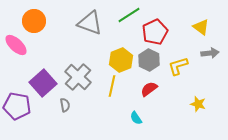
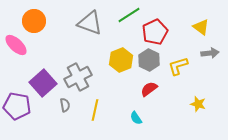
gray cross: rotated 20 degrees clockwise
yellow line: moved 17 px left, 24 px down
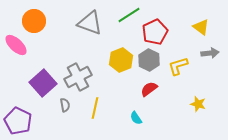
purple pentagon: moved 1 px right, 15 px down; rotated 16 degrees clockwise
yellow line: moved 2 px up
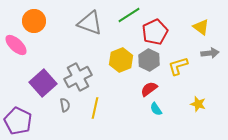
cyan semicircle: moved 20 px right, 9 px up
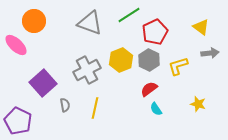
gray cross: moved 9 px right, 7 px up
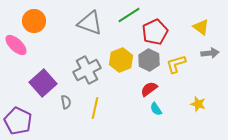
yellow L-shape: moved 2 px left, 2 px up
gray semicircle: moved 1 px right, 3 px up
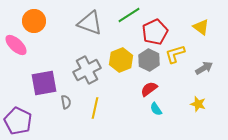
gray arrow: moved 6 px left, 15 px down; rotated 24 degrees counterclockwise
yellow L-shape: moved 1 px left, 10 px up
purple square: moved 1 px right; rotated 32 degrees clockwise
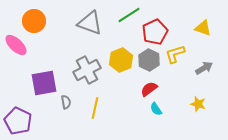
yellow triangle: moved 2 px right, 1 px down; rotated 18 degrees counterclockwise
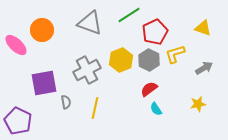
orange circle: moved 8 px right, 9 px down
yellow star: rotated 28 degrees counterclockwise
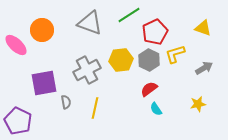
yellow hexagon: rotated 15 degrees clockwise
